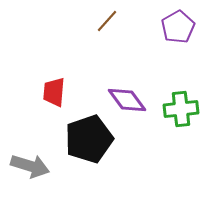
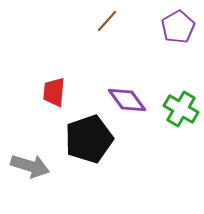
green cross: rotated 36 degrees clockwise
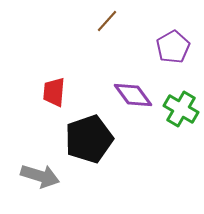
purple pentagon: moved 5 px left, 20 px down
purple diamond: moved 6 px right, 5 px up
gray arrow: moved 10 px right, 10 px down
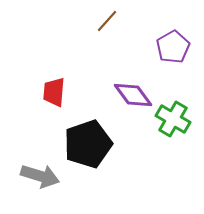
green cross: moved 8 px left, 10 px down
black pentagon: moved 1 px left, 5 px down
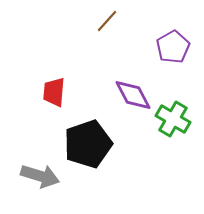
purple diamond: rotated 9 degrees clockwise
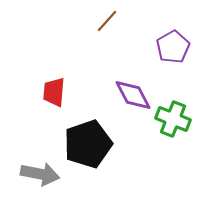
green cross: rotated 8 degrees counterclockwise
gray arrow: moved 2 px up; rotated 6 degrees counterclockwise
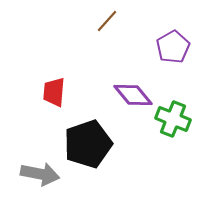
purple diamond: rotated 12 degrees counterclockwise
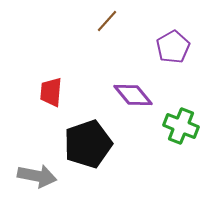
red trapezoid: moved 3 px left
green cross: moved 8 px right, 7 px down
gray arrow: moved 3 px left, 2 px down
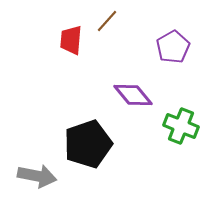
red trapezoid: moved 20 px right, 52 px up
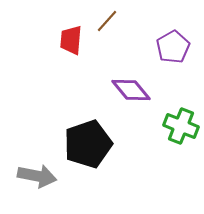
purple diamond: moved 2 px left, 5 px up
